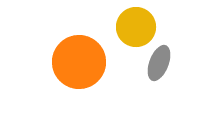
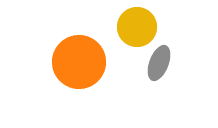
yellow circle: moved 1 px right
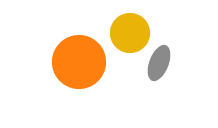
yellow circle: moved 7 px left, 6 px down
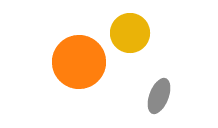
gray ellipse: moved 33 px down
